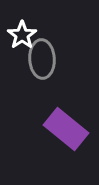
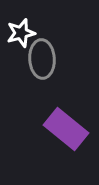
white star: moved 1 px left, 2 px up; rotated 20 degrees clockwise
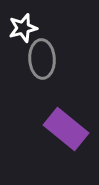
white star: moved 2 px right, 5 px up
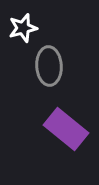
gray ellipse: moved 7 px right, 7 px down
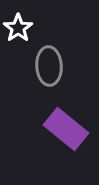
white star: moved 5 px left; rotated 20 degrees counterclockwise
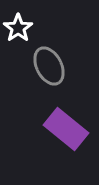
gray ellipse: rotated 24 degrees counterclockwise
